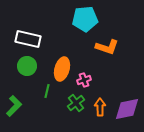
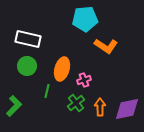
orange L-shape: moved 1 px left, 1 px up; rotated 15 degrees clockwise
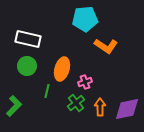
pink cross: moved 1 px right, 2 px down
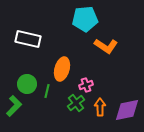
green circle: moved 18 px down
pink cross: moved 1 px right, 3 px down
purple diamond: moved 1 px down
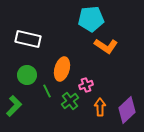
cyan pentagon: moved 6 px right
green circle: moved 9 px up
green line: rotated 40 degrees counterclockwise
green cross: moved 6 px left, 2 px up
purple diamond: rotated 32 degrees counterclockwise
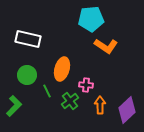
pink cross: rotated 24 degrees clockwise
orange arrow: moved 2 px up
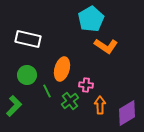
cyan pentagon: rotated 25 degrees counterclockwise
purple diamond: moved 3 px down; rotated 12 degrees clockwise
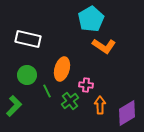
orange L-shape: moved 2 px left
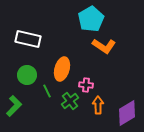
orange arrow: moved 2 px left
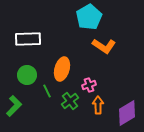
cyan pentagon: moved 2 px left, 2 px up
white rectangle: rotated 15 degrees counterclockwise
pink cross: moved 3 px right; rotated 24 degrees counterclockwise
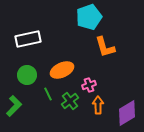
cyan pentagon: rotated 10 degrees clockwise
white rectangle: rotated 10 degrees counterclockwise
orange L-shape: moved 1 px right, 1 px down; rotated 40 degrees clockwise
orange ellipse: moved 1 px down; rotated 50 degrees clockwise
green line: moved 1 px right, 3 px down
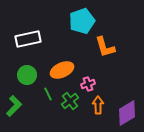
cyan pentagon: moved 7 px left, 4 px down
pink cross: moved 1 px left, 1 px up
